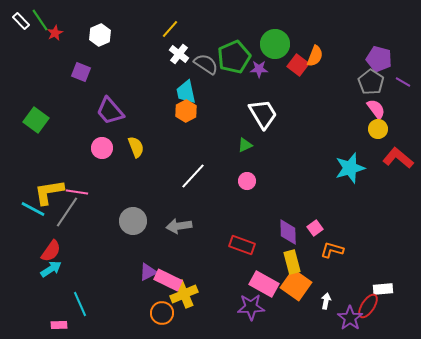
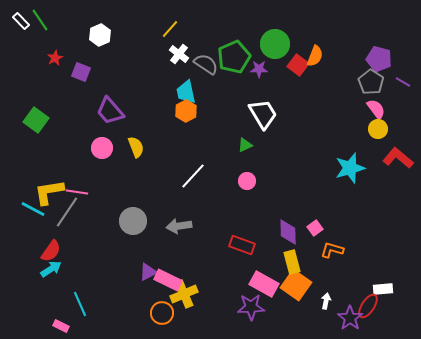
red star at (55, 33): moved 25 px down
pink rectangle at (59, 325): moved 2 px right, 1 px down; rotated 28 degrees clockwise
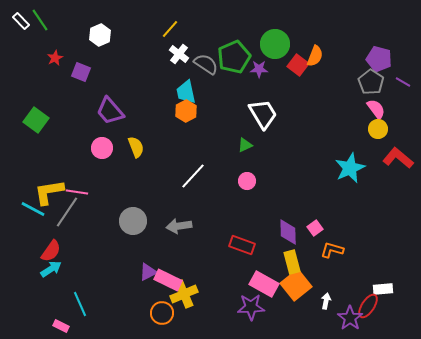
cyan star at (350, 168): rotated 8 degrees counterclockwise
orange square at (296, 285): rotated 16 degrees clockwise
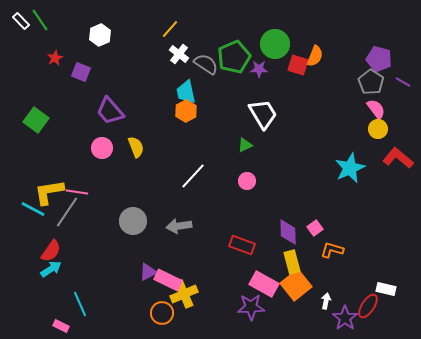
red square at (298, 65): rotated 20 degrees counterclockwise
white rectangle at (383, 289): moved 3 px right; rotated 18 degrees clockwise
purple star at (350, 318): moved 5 px left
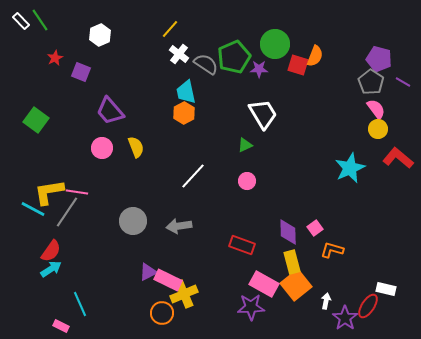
orange hexagon at (186, 111): moved 2 px left, 2 px down
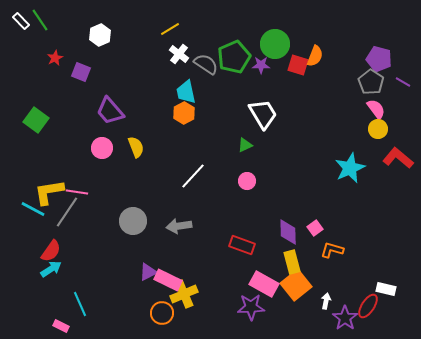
yellow line at (170, 29): rotated 18 degrees clockwise
purple star at (259, 69): moved 2 px right, 4 px up
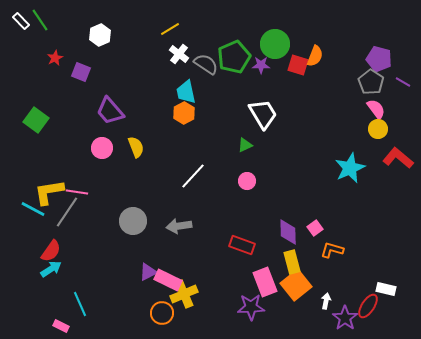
pink rectangle at (264, 284): moved 1 px right, 2 px up; rotated 40 degrees clockwise
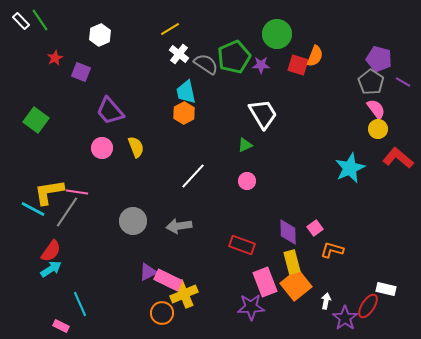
green circle at (275, 44): moved 2 px right, 10 px up
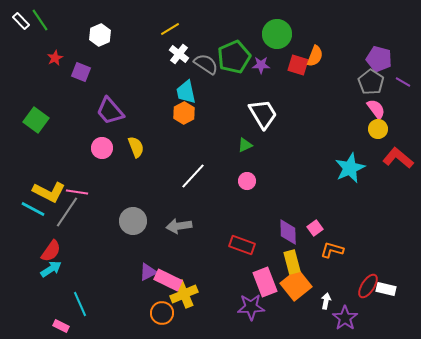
yellow L-shape at (49, 192): rotated 144 degrees counterclockwise
red ellipse at (368, 306): moved 20 px up
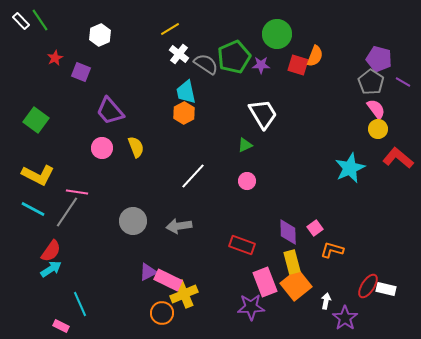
yellow L-shape at (49, 192): moved 11 px left, 17 px up
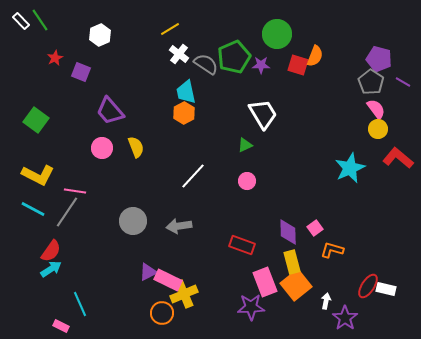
pink line at (77, 192): moved 2 px left, 1 px up
